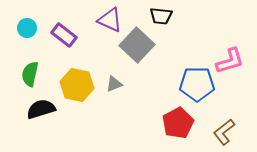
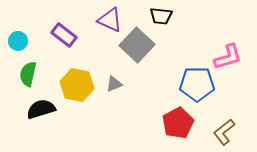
cyan circle: moved 9 px left, 13 px down
pink L-shape: moved 2 px left, 4 px up
green semicircle: moved 2 px left
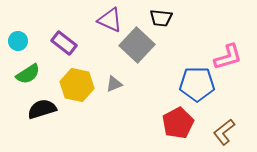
black trapezoid: moved 2 px down
purple rectangle: moved 8 px down
green semicircle: rotated 135 degrees counterclockwise
black semicircle: moved 1 px right
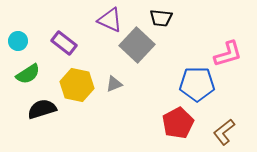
pink L-shape: moved 3 px up
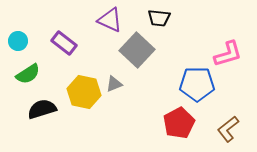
black trapezoid: moved 2 px left
gray square: moved 5 px down
yellow hexagon: moved 7 px right, 7 px down
red pentagon: moved 1 px right
brown L-shape: moved 4 px right, 3 px up
